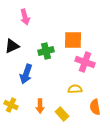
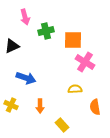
green cross: moved 20 px up
pink cross: rotated 12 degrees clockwise
blue arrow: moved 4 px down; rotated 90 degrees counterclockwise
yellow rectangle: moved 11 px down
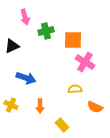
orange semicircle: rotated 56 degrees counterclockwise
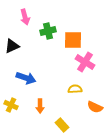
green cross: moved 2 px right
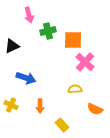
pink arrow: moved 4 px right, 2 px up
pink cross: rotated 12 degrees clockwise
orange semicircle: moved 2 px down
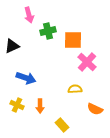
pink cross: moved 2 px right
yellow cross: moved 6 px right
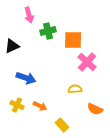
orange arrow: rotated 64 degrees counterclockwise
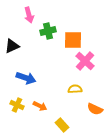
pink cross: moved 2 px left, 1 px up
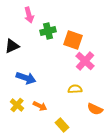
orange square: rotated 18 degrees clockwise
yellow cross: rotated 16 degrees clockwise
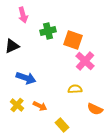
pink arrow: moved 6 px left
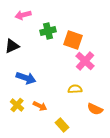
pink arrow: rotated 91 degrees clockwise
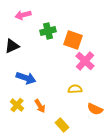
orange arrow: rotated 32 degrees clockwise
